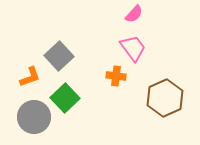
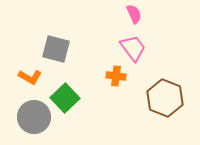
pink semicircle: rotated 66 degrees counterclockwise
gray square: moved 3 px left, 7 px up; rotated 32 degrees counterclockwise
orange L-shape: rotated 50 degrees clockwise
brown hexagon: rotated 15 degrees counterclockwise
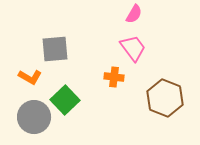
pink semicircle: rotated 54 degrees clockwise
gray square: moved 1 px left; rotated 20 degrees counterclockwise
orange cross: moved 2 px left, 1 px down
green square: moved 2 px down
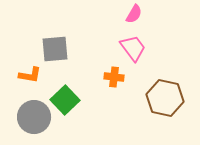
orange L-shape: moved 2 px up; rotated 20 degrees counterclockwise
brown hexagon: rotated 9 degrees counterclockwise
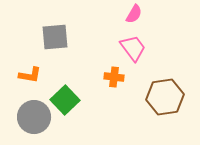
gray square: moved 12 px up
brown hexagon: moved 1 px up; rotated 21 degrees counterclockwise
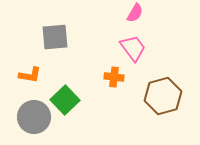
pink semicircle: moved 1 px right, 1 px up
brown hexagon: moved 2 px left, 1 px up; rotated 6 degrees counterclockwise
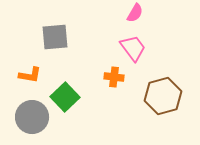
green square: moved 3 px up
gray circle: moved 2 px left
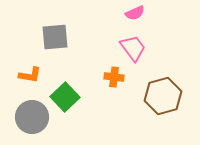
pink semicircle: rotated 36 degrees clockwise
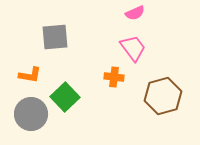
gray circle: moved 1 px left, 3 px up
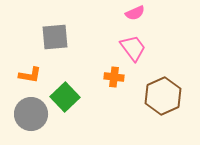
brown hexagon: rotated 9 degrees counterclockwise
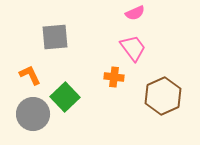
orange L-shape: rotated 125 degrees counterclockwise
gray circle: moved 2 px right
